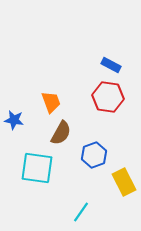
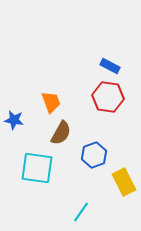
blue rectangle: moved 1 px left, 1 px down
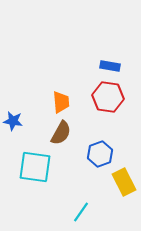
blue rectangle: rotated 18 degrees counterclockwise
orange trapezoid: moved 10 px right; rotated 15 degrees clockwise
blue star: moved 1 px left, 1 px down
blue hexagon: moved 6 px right, 1 px up
cyan square: moved 2 px left, 1 px up
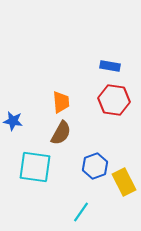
red hexagon: moved 6 px right, 3 px down
blue hexagon: moved 5 px left, 12 px down
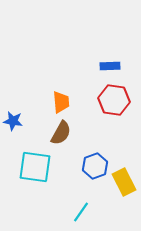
blue rectangle: rotated 12 degrees counterclockwise
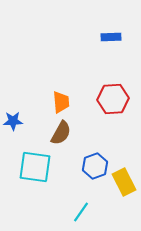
blue rectangle: moved 1 px right, 29 px up
red hexagon: moved 1 px left, 1 px up; rotated 12 degrees counterclockwise
blue star: rotated 12 degrees counterclockwise
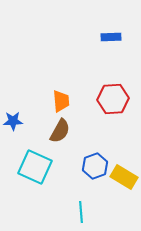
orange trapezoid: moved 1 px up
brown semicircle: moved 1 px left, 2 px up
cyan square: rotated 16 degrees clockwise
yellow rectangle: moved 5 px up; rotated 32 degrees counterclockwise
cyan line: rotated 40 degrees counterclockwise
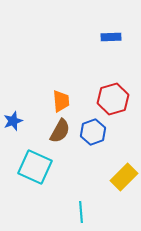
red hexagon: rotated 12 degrees counterclockwise
blue star: rotated 18 degrees counterclockwise
blue hexagon: moved 2 px left, 34 px up
yellow rectangle: rotated 76 degrees counterclockwise
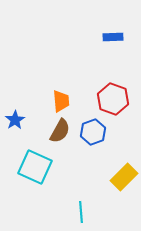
blue rectangle: moved 2 px right
red hexagon: rotated 24 degrees counterclockwise
blue star: moved 2 px right, 1 px up; rotated 12 degrees counterclockwise
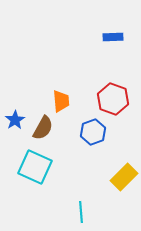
brown semicircle: moved 17 px left, 3 px up
